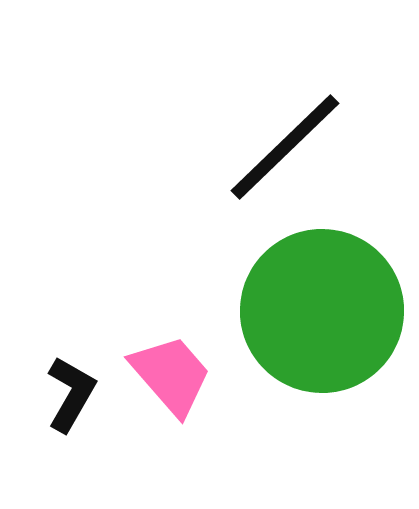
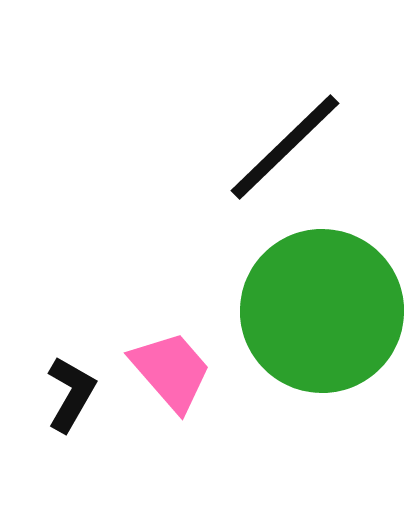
pink trapezoid: moved 4 px up
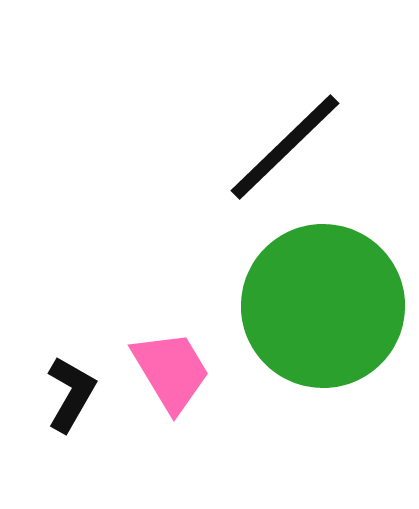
green circle: moved 1 px right, 5 px up
pink trapezoid: rotated 10 degrees clockwise
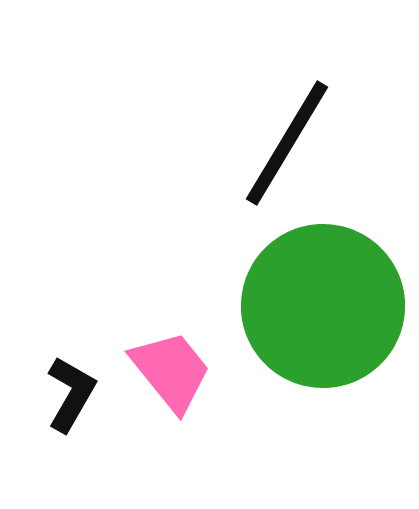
black line: moved 2 px right, 4 px up; rotated 15 degrees counterclockwise
pink trapezoid: rotated 8 degrees counterclockwise
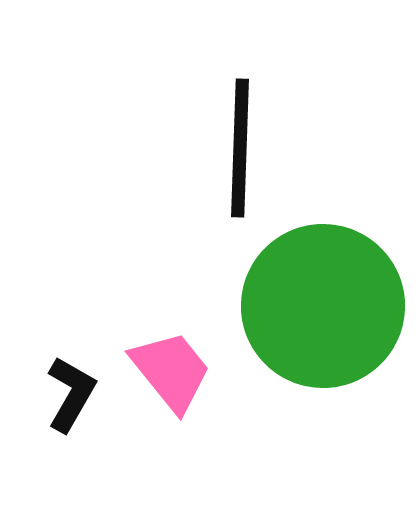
black line: moved 47 px left, 5 px down; rotated 29 degrees counterclockwise
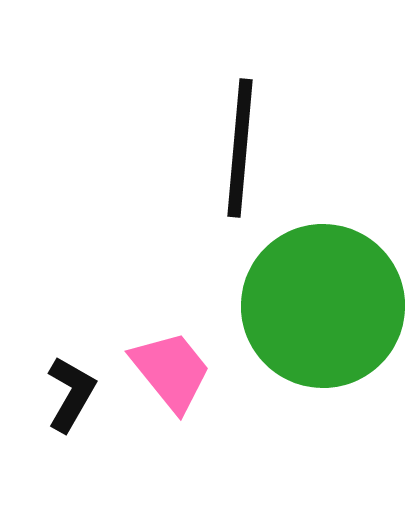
black line: rotated 3 degrees clockwise
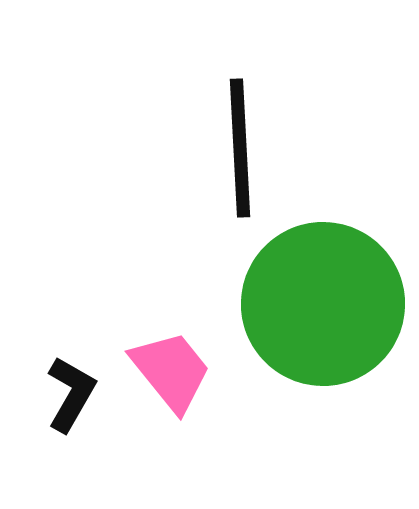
black line: rotated 8 degrees counterclockwise
green circle: moved 2 px up
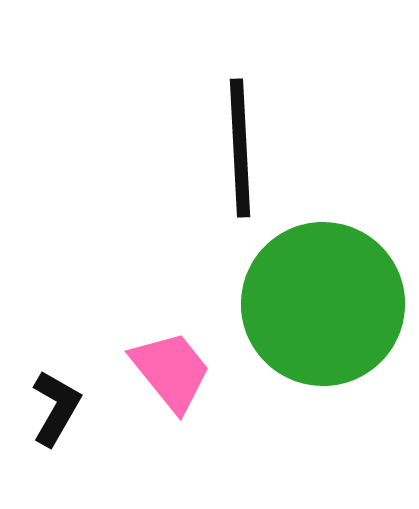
black L-shape: moved 15 px left, 14 px down
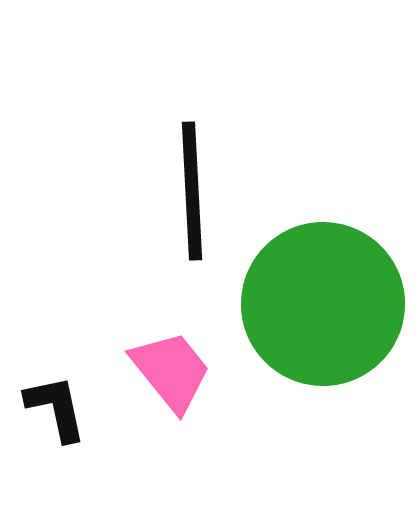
black line: moved 48 px left, 43 px down
black L-shape: rotated 42 degrees counterclockwise
